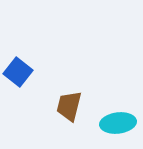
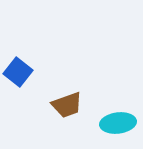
brown trapezoid: moved 2 px left, 1 px up; rotated 124 degrees counterclockwise
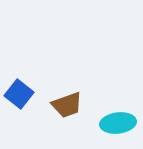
blue square: moved 1 px right, 22 px down
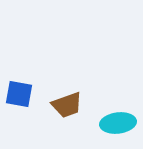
blue square: rotated 28 degrees counterclockwise
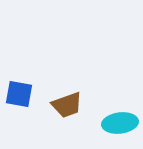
cyan ellipse: moved 2 px right
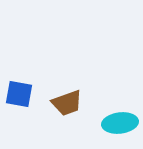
brown trapezoid: moved 2 px up
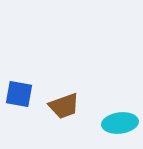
brown trapezoid: moved 3 px left, 3 px down
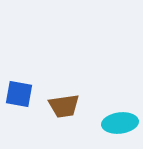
brown trapezoid: rotated 12 degrees clockwise
